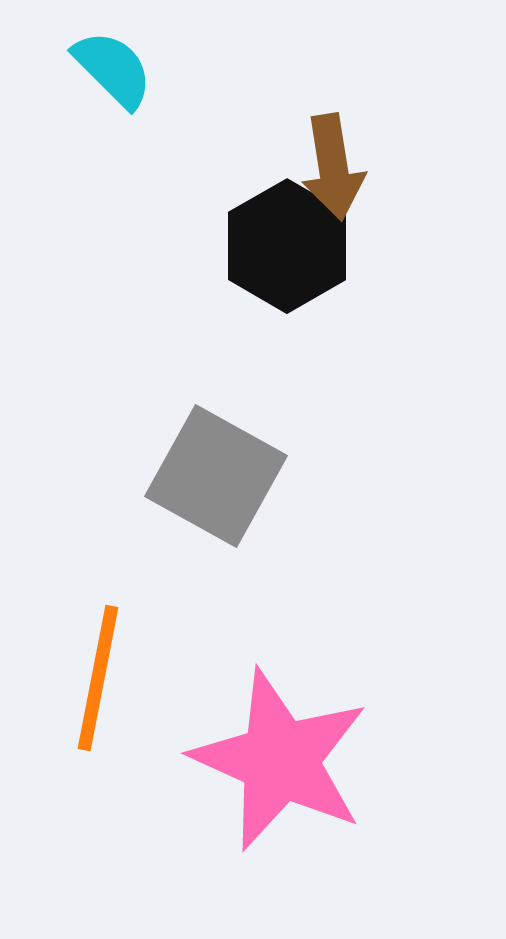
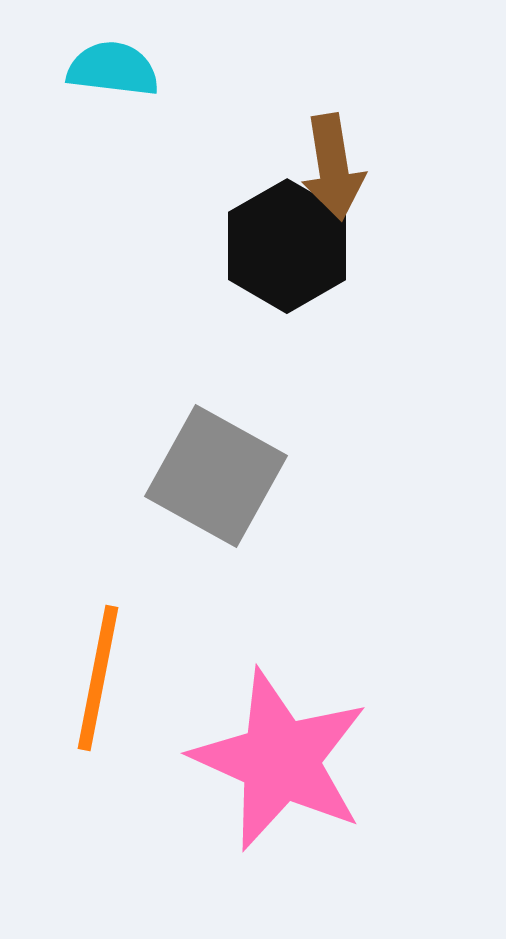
cyan semicircle: rotated 38 degrees counterclockwise
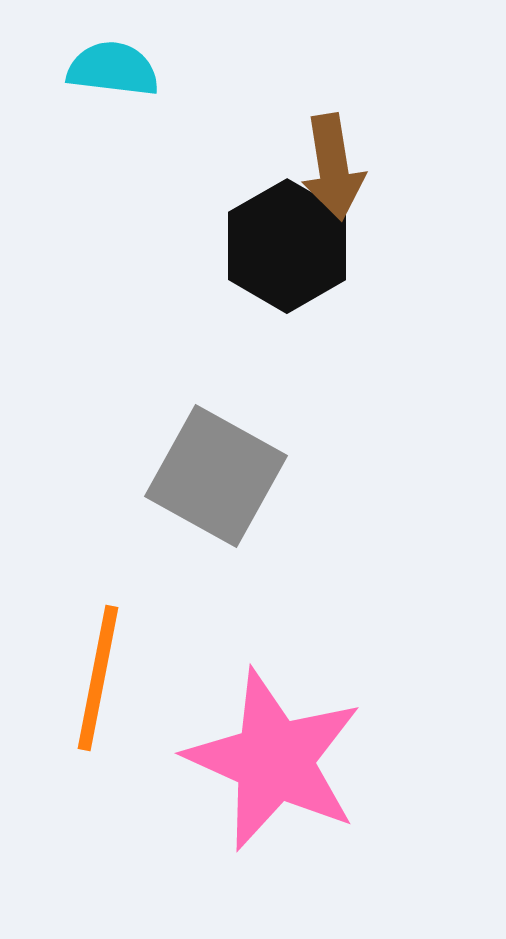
pink star: moved 6 px left
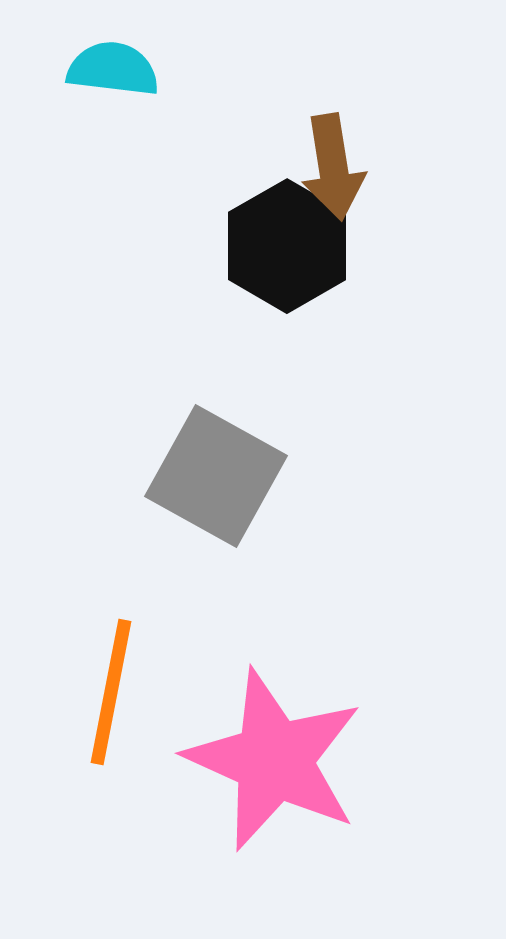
orange line: moved 13 px right, 14 px down
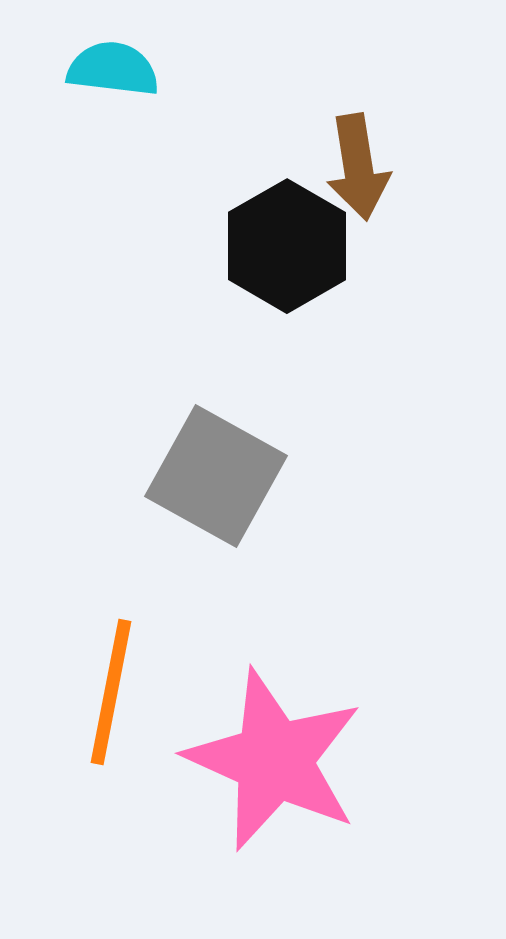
brown arrow: moved 25 px right
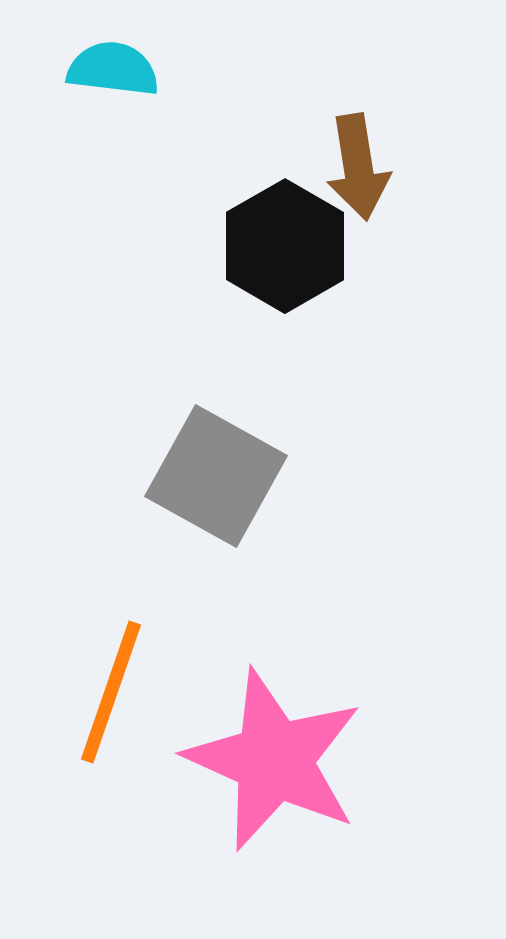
black hexagon: moved 2 px left
orange line: rotated 8 degrees clockwise
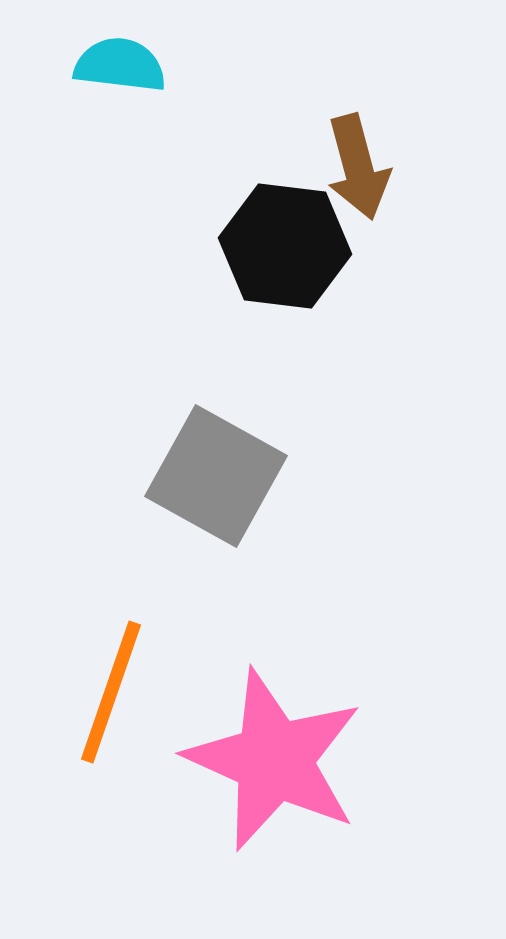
cyan semicircle: moved 7 px right, 4 px up
brown arrow: rotated 6 degrees counterclockwise
black hexagon: rotated 23 degrees counterclockwise
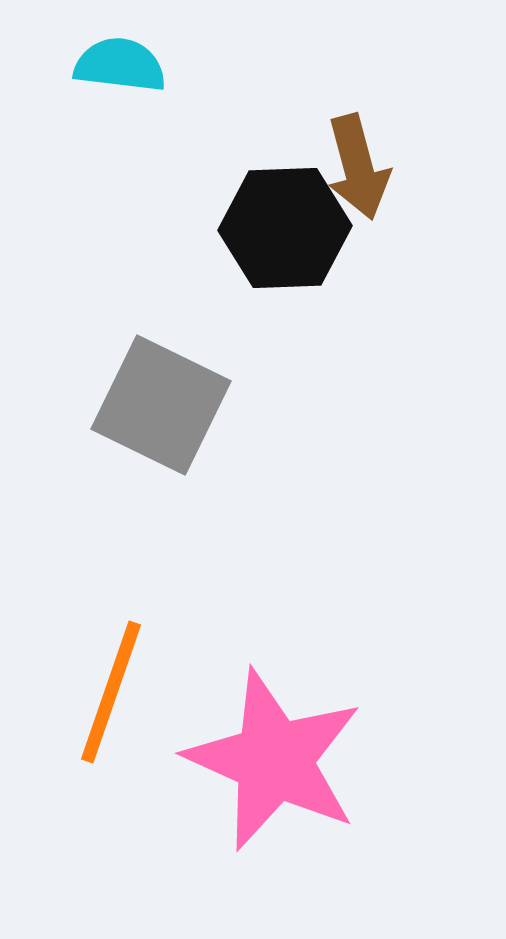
black hexagon: moved 18 px up; rotated 9 degrees counterclockwise
gray square: moved 55 px left, 71 px up; rotated 3 degrees counterclockwise
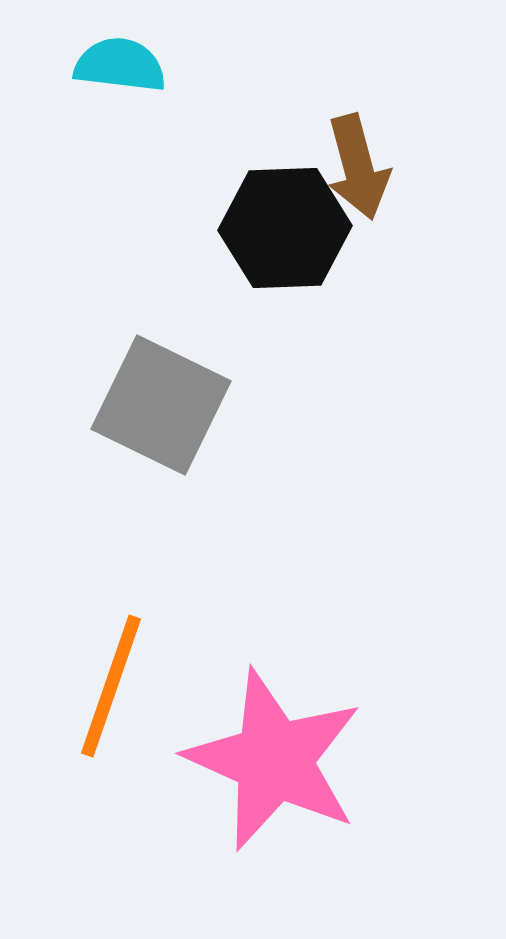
orange line: moved 6 px up
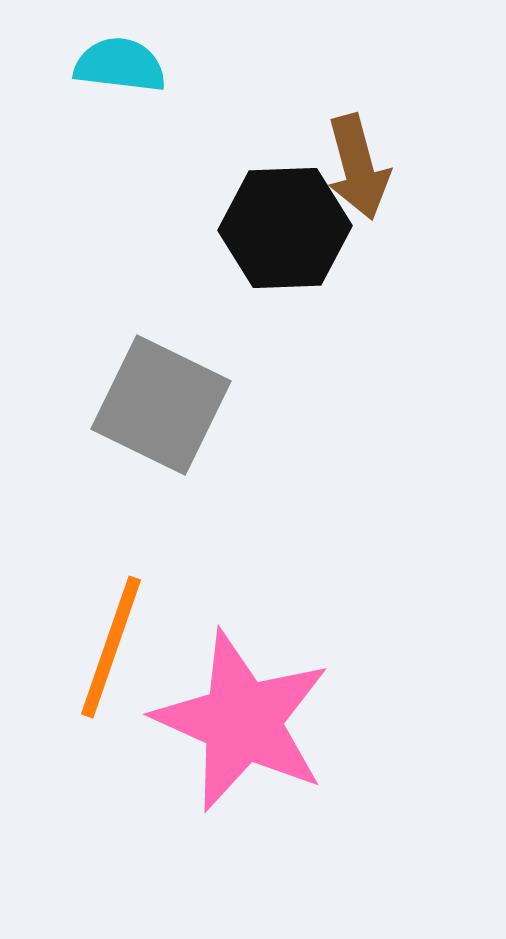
orange line: moved 39 px up
pink star: moved 32 px left, 39 px up
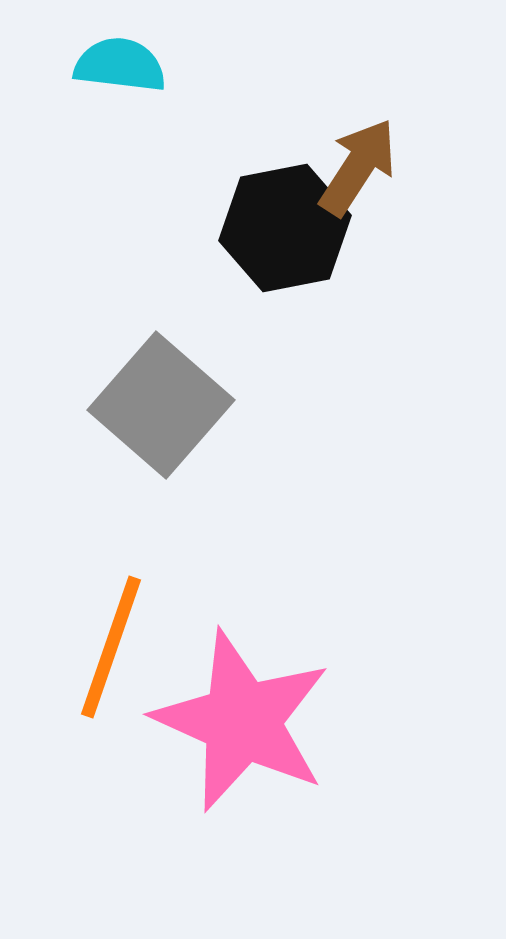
brown arrow: rotated 132 degrees counterclockwise
black hexagon: rotated 9 degrees counterclockwise
gray square: rotated 15 degrees clockwise
